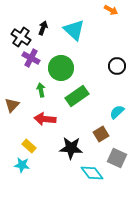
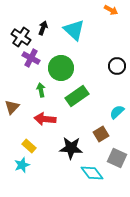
brown triangle: moved 2 px down
cyan star: rotated 28 degrees counterclockwise
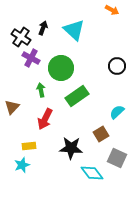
orange arrow: moved 1 px right
red arrow: rotated 70 degrees counterclockwise
yellow rectangle: rotated 48 degrees counterclockwise
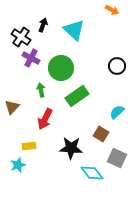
black arrow: moved 3 px up
brown square: rotated 28 degrees counterclockwise
cyan star: moved 4 px left
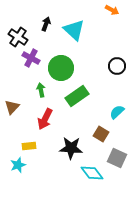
black arrow: moved 3 px right, 1 px up
black cross: moved 3 px left
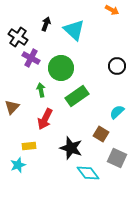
black star: rotated 15 degrees clockwise
cyan diamond: moved 4 px left
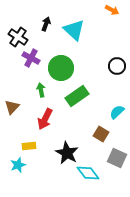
black star: moved 4 px left, 5 px down; rotated 10 degrees clockwise
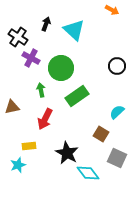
brown triangle: rotated 35 degrees clockwise
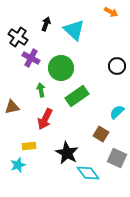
orange arrow: moved 1 px left, 2 px down
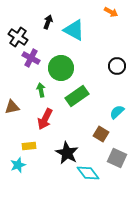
black arrow: moved 2 px right, 2 px up
cyan triangle: rotated 15 degrees counterclockwise
